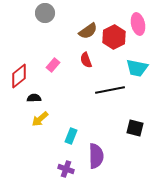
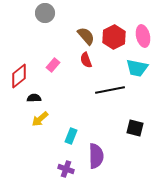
pink ellipse: moved 5 px right, 12 px down
brown semicircle: moved 2 px left, 5 px down; rotated 96 degrees counterclockwise
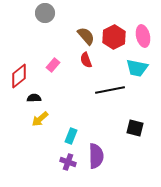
purple cross: moved 2 px right, 7 px up
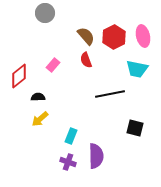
cyan trapezoid: moved 1 px down
black line: moved 4 px down
black semicircle: moved 4 px right, 1 px up
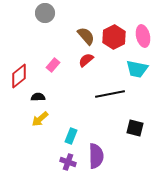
red semicircle: rotated 70 degrees clockwise
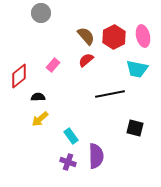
gray circle: moved 4 px left
cyan rectangle: rotated 56 degrees counterclockwise
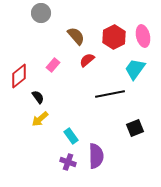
brown semicircle: moved 10 px left
red semicircle: moved 1 px right
cyan trapezoid: moved 2 px left; rotated 115 degrees clockwise
black semicircle: rotated 56 degrees clockwise
black square: rotated 36 degrees counterclockwise
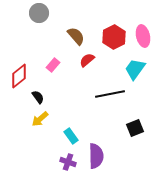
gray circle: moved 2 px left
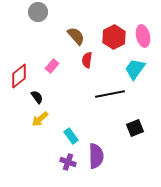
gray circle: moved 1 px left, 1 px up
red semicircle: rotated 42 degrees counterclockwise
pink rectangle: moved 1 px left, 1 px down
black semicircle: moved 1 px left
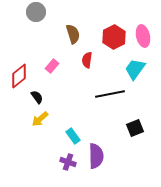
gray circle: moved 2 px left
brown semicircle: moved 3 px left, 2 px up; rotated 24 degrees clockwise
cyan rectangle: moved 2 px right
